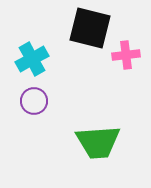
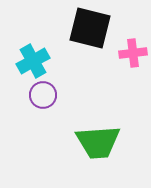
pink cross: moved 7 px right, 2 px up
cyan cross: moved 1 px right, 2 px down
purple circle: moved 9 px right, 6 px up
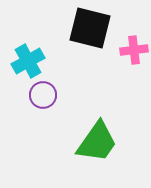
pink cross: moved 1 px right, 3 px up
cyan cross: moved 5 px left
green trapezoid: moved 1 px left; rotated 51 degrees counterclockwise
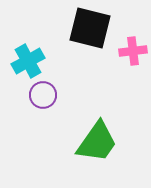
pink cross: moved 1 px left, 1 px down
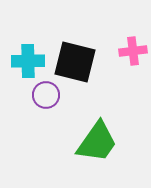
black square: moved 15 px left, 34 px down
cyan cross: rotated 28 degrees clockwise
purple circle: moved 3 px right
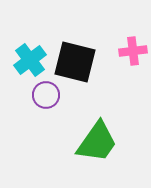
cyan cross: moved 2 px right, 1 px up; rotated 36 degrees counterclockwise
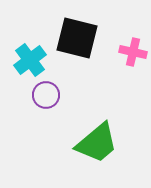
pink cross: moved 1 px down; rotated 20 degrees clockwise
black square: moved 2 px right, 24 px up
green trapezoid: moved 1 px down; rotated 15 degrees clockwise
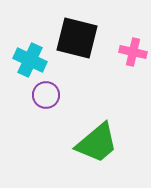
cyan cross: rotated 28 degrees counterclockwise
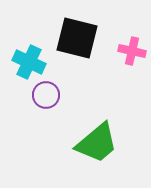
pink cross: moved 1 px left, 1 px up
cyan cross: moved 1 px left, 2 px down
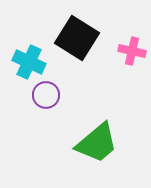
black square: rotated 18 degrees clockwise
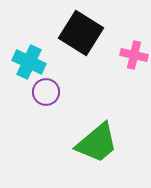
black square: moved 4 px right, 5 px up
pink cross: moved 2 px right, 4 px down
purple circle: moved 3 px up
